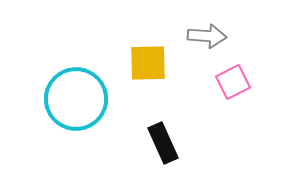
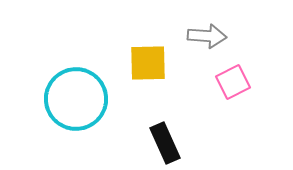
black rectangle: moved 2 px right
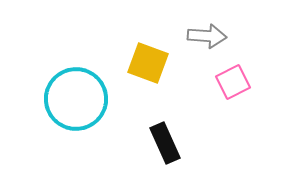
yellow square: rotated 21 degrees clockwise
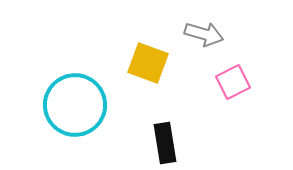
gray arrow: moved 3 px left, 2 px up; rotated 12 degrees clockwise
cyan circle: moved 1 px left, 6 px down
black rectangle: rotated 15 degrees clockwise
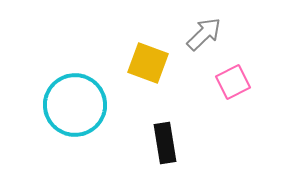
gray arrow: rotated 60 degrees counterclockwise
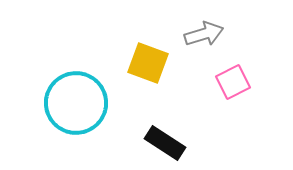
gray arrow: rotated 27 degrees clockwise
cyan circle: moved 1 px right, 2 px up
black rectangle: rotated 48 degrees counterclockwise
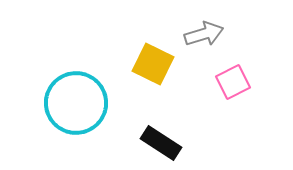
yellow square: moved 5 px right, 1 px down; rotated 6 degrees clockwise
black rectangle: moved 4 px left
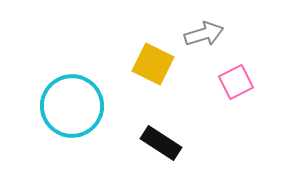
pink square: moved 3 px right
cyan circle: moved 4 px left, 3 px down
